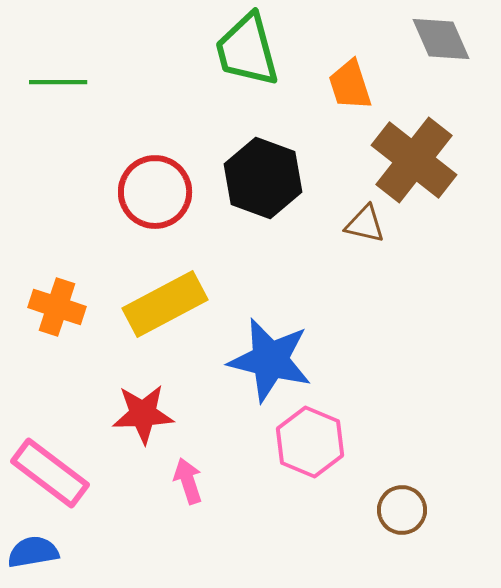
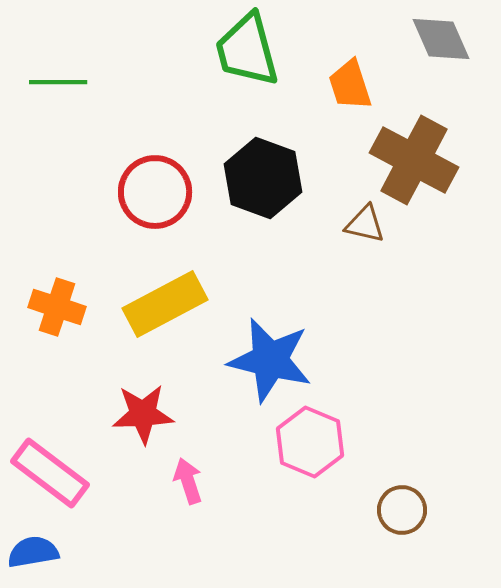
brown cross: rotated 10 degrees counterclockwise
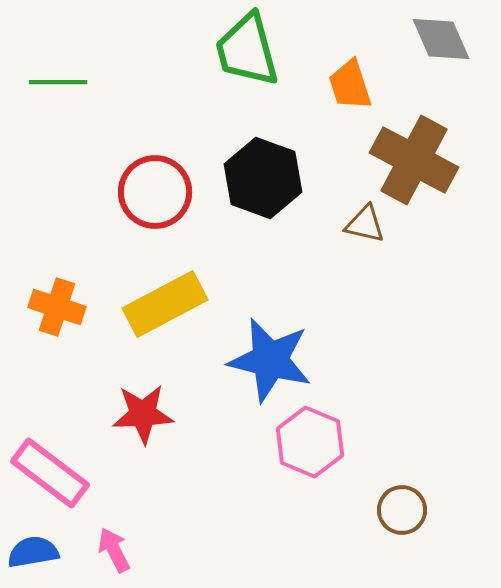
pink arrow: moved 74 px left, 69 px down; rotated 9 degrees counterclockwise
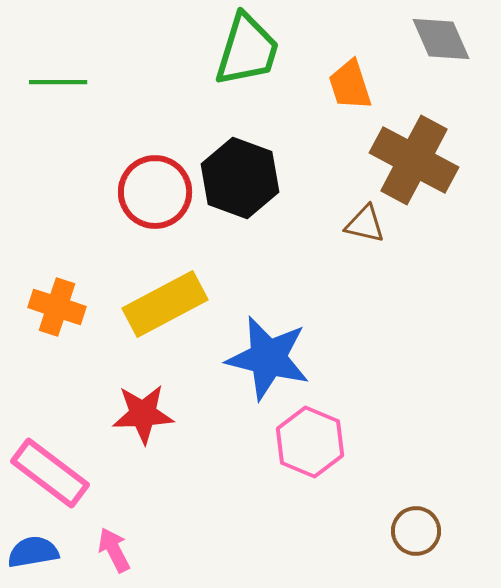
green trapezoid: rotated 148 degrees counterclockwise
black hexagon: moved 23 px left
blue star: moved 2 px left, 2 px up
brown circle: moved 14 px right, 21 px down
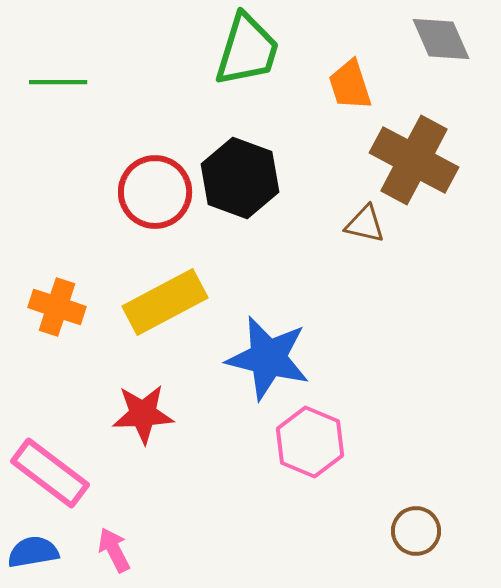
yellow rectangle: moved 2 px up
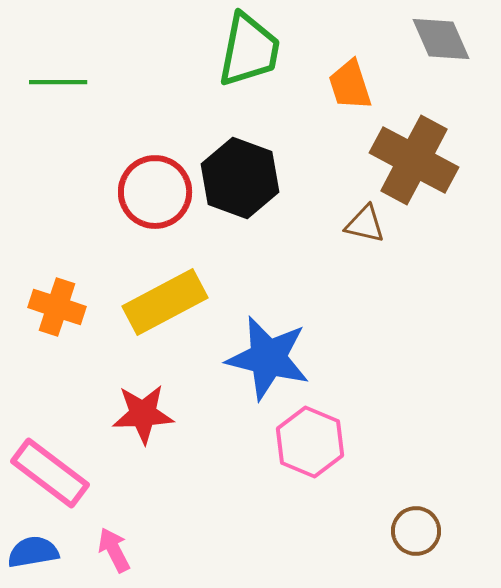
green trapezoid: moved 2 px right; rotated 6 degrees counterclockwise
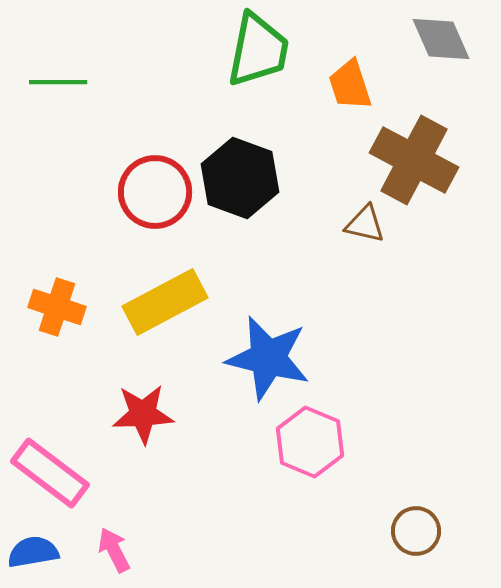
green trapezoid: moved 9 px right
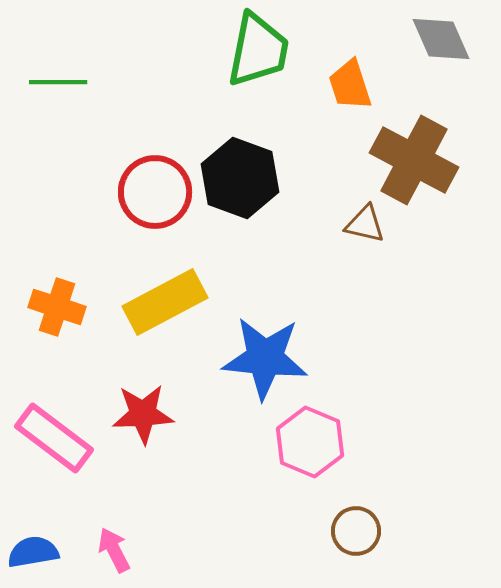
blue star: moved 3 px left; rotated 8 degrees counterclockwise
pink rectangle: moved 4 px right, 35 px up
brown circle: moved 60 px left
